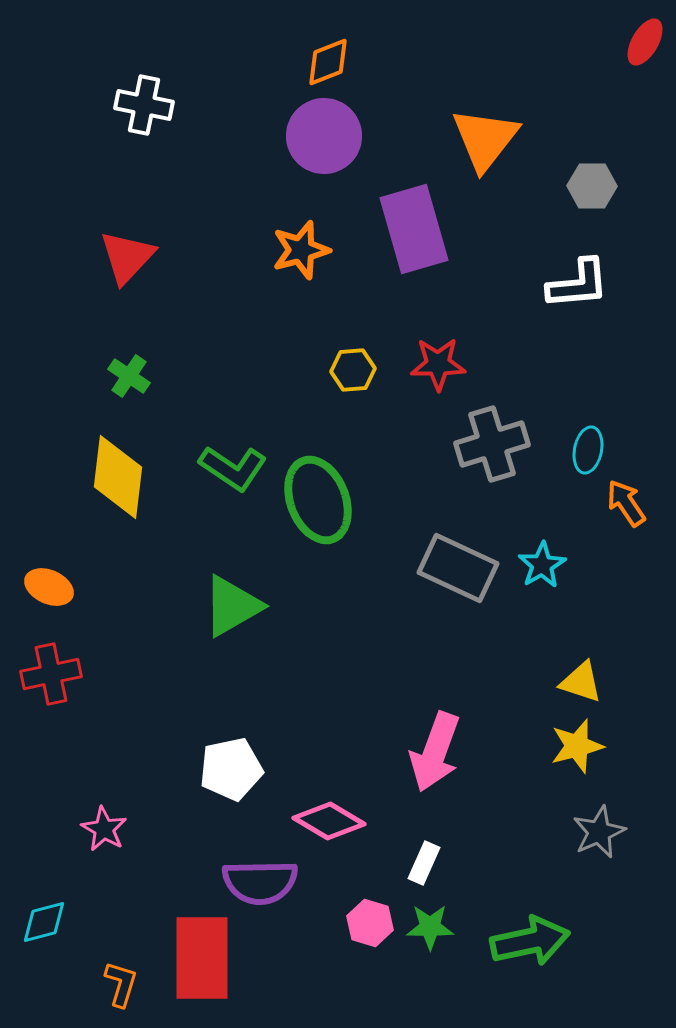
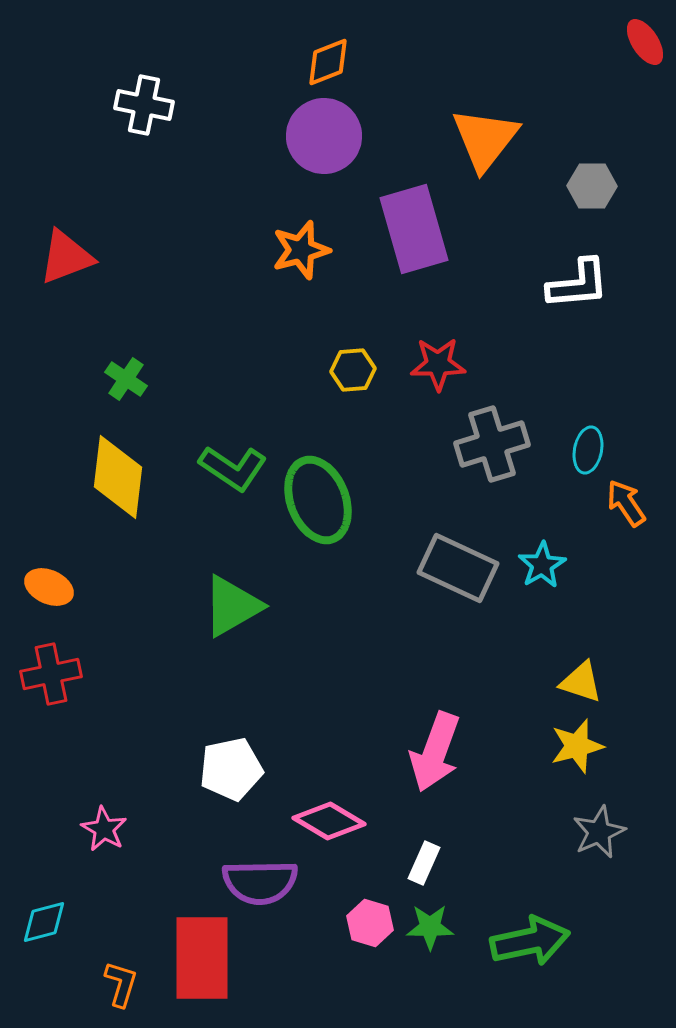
red ellipse: rotated 63 degrees counterclockwise
red triangle: moved 61 px left; rotated 26 degrees clockwise
green cross: moved 3 px left, 3 px down
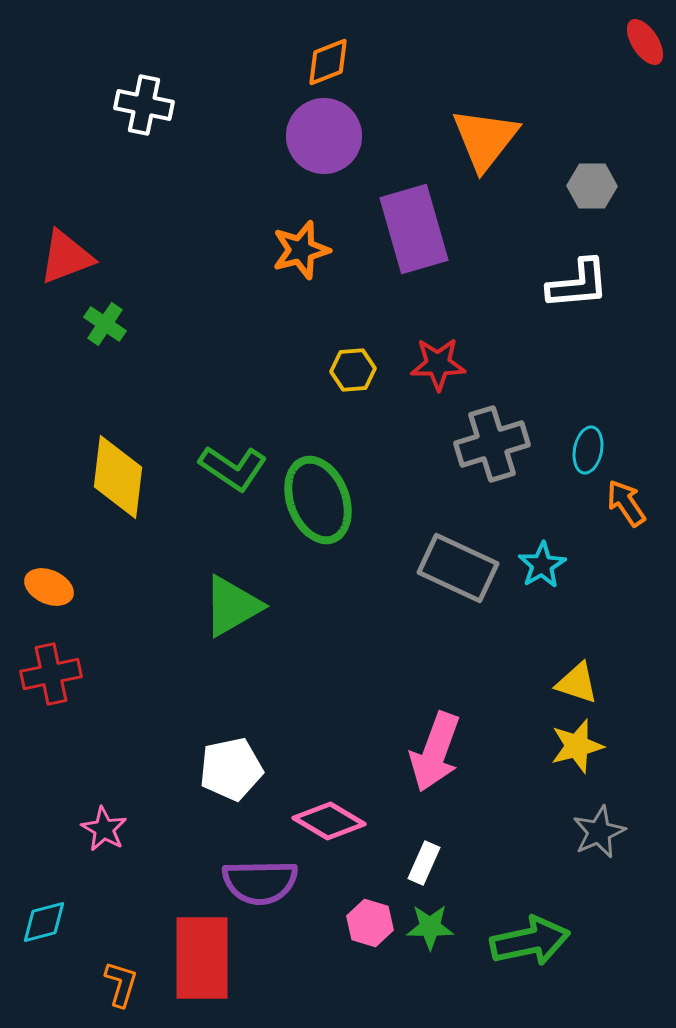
green cross: moved 21 px left, 55 px up
yellow triangle: moved 4 px left, 1 px down
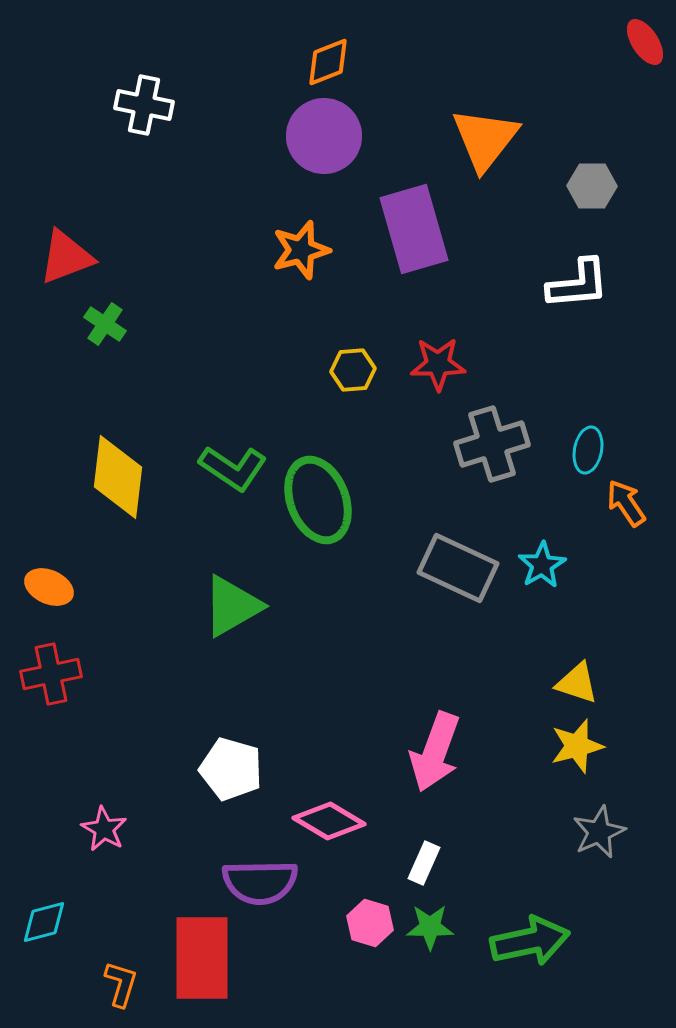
white pentagon: rotated 28 degrees clockwise
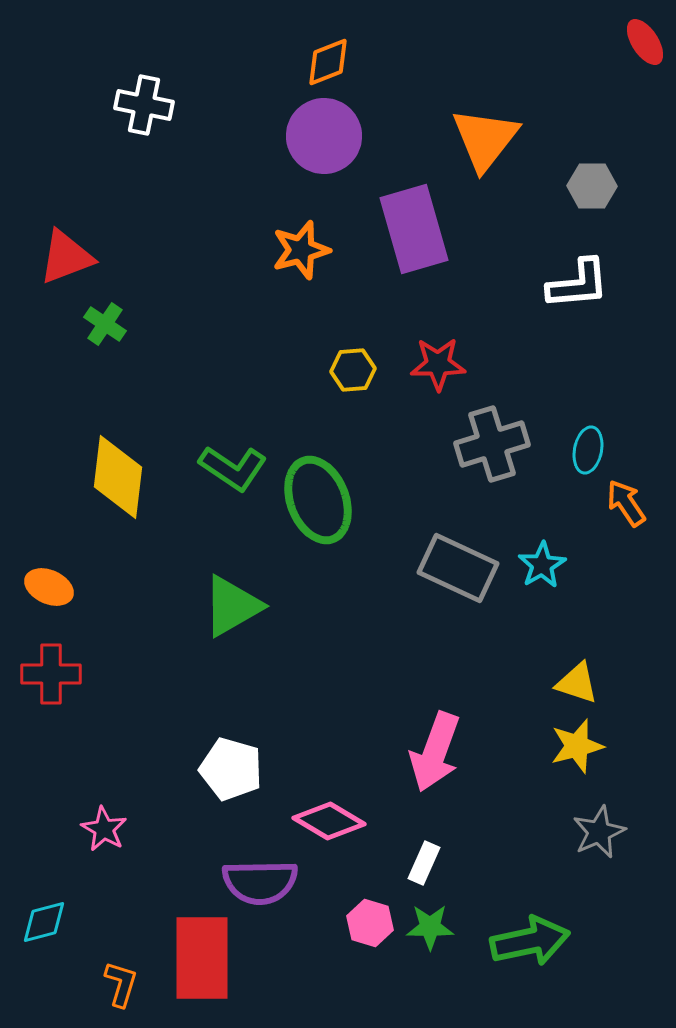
red cross: rotated 12 degrees clockwise
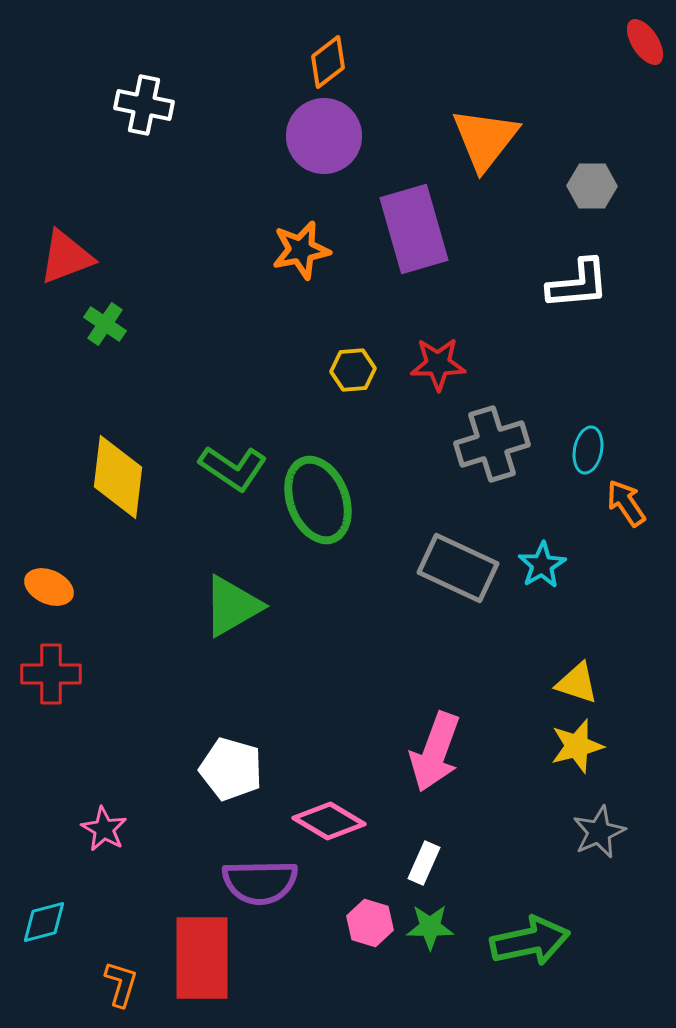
orange diamond: rotated 16 degrees counterclockwise
orange star: rotated 4 degrees clockwise
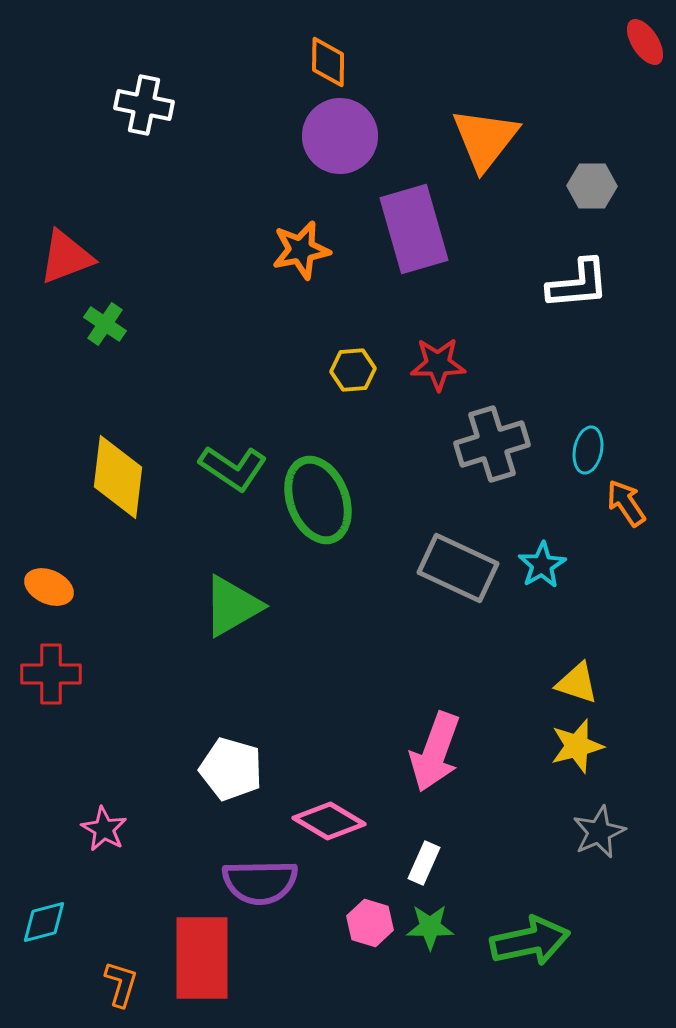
orange diamond: rotated 52 degrees counterclockwise
purple circle: moved 16 px right
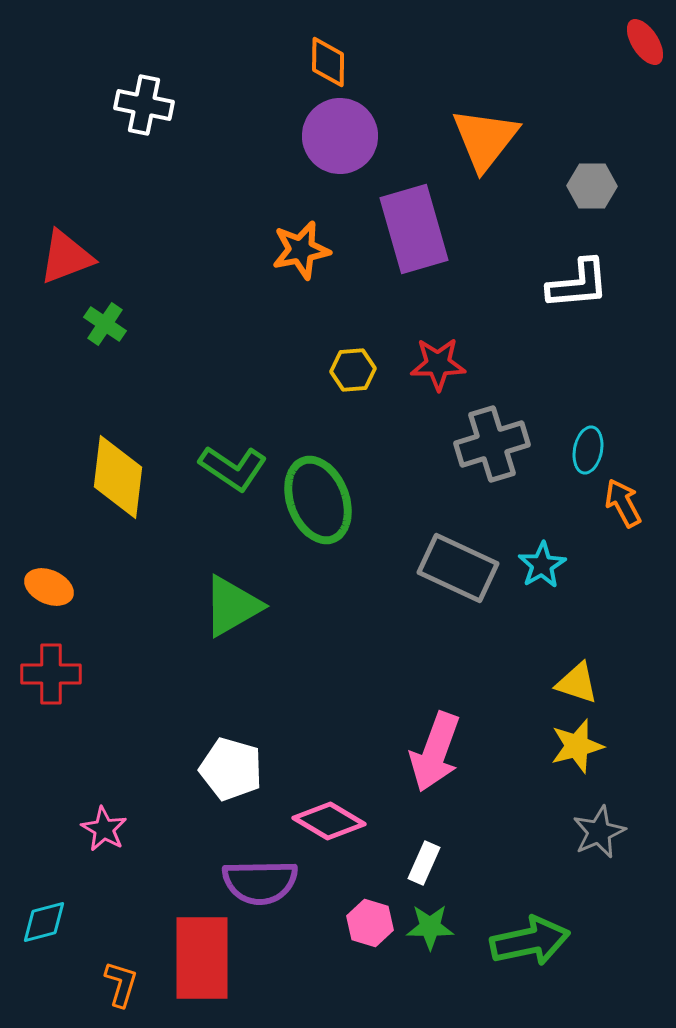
orange arrow: moved 3 px left; rotated 6 degrees clockwise
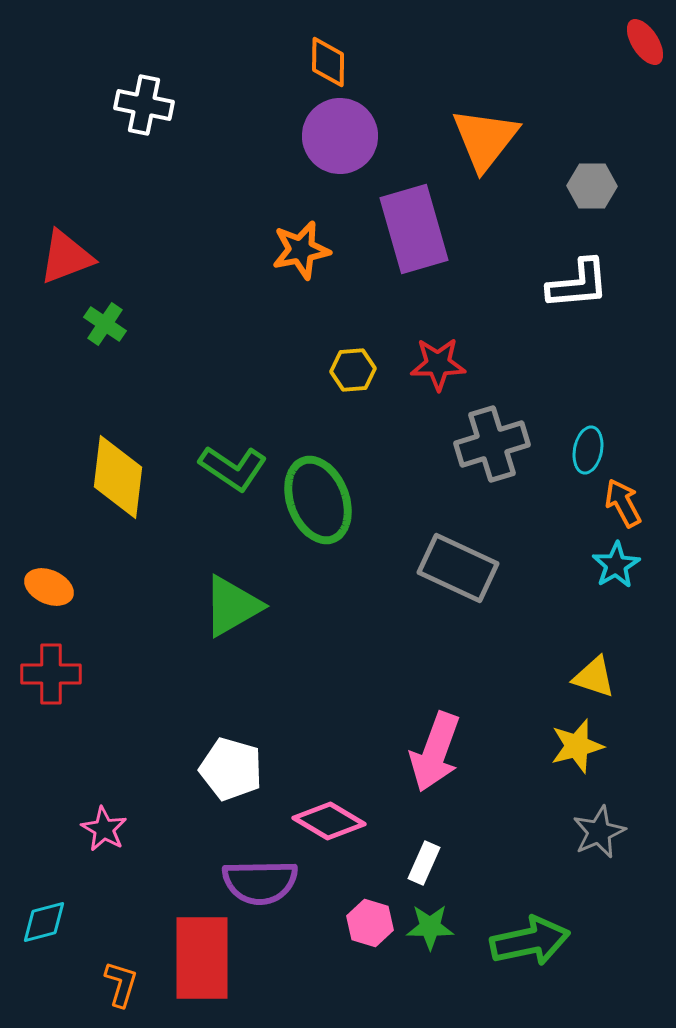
cyan star: moved 74 px right
yellow triangle: moved 17 px right, 6 px up
